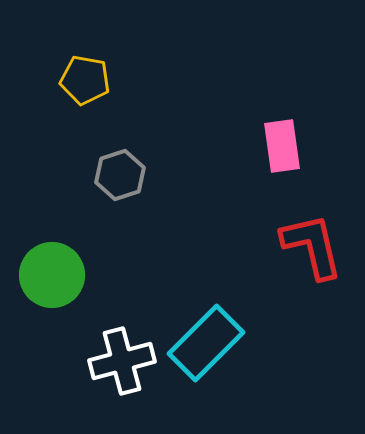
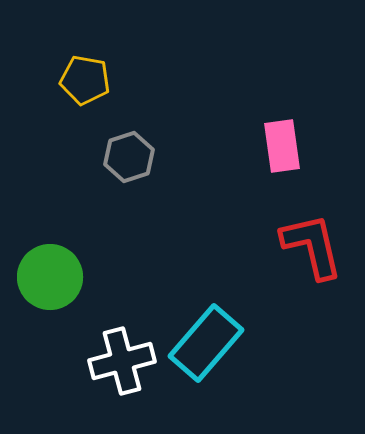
gray hexagon: moved 9 px right, 18 px up
green circle: moved 2 px left, 2 px down
cyan rectangle: rotated 4 degrees counterclockwise
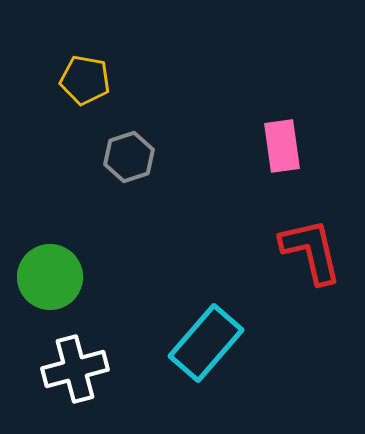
red L-shape: moved 1 px left, 5 px down
white cross: moved 47 px left, 8 px down
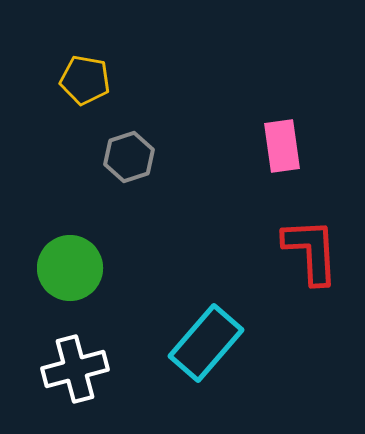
red L-shape: rotated 10 degrees clockwise
green circle: moved 20 px right, 9 px up
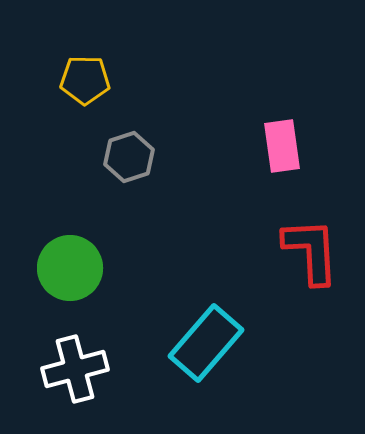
yellow pentagon: rotated 9 degrees counterclockwise
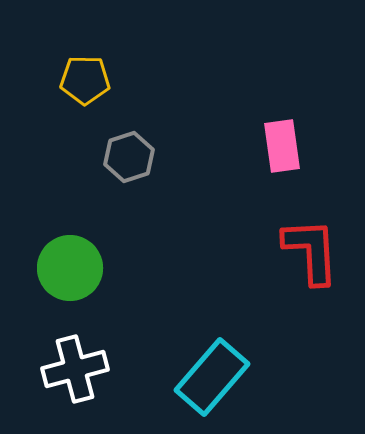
cyan rectangle: moved 6 px right, 34 px down
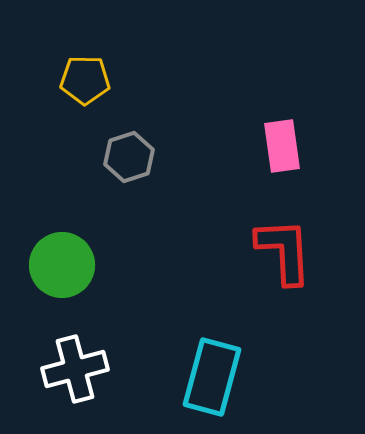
red L-shape: moved 27 px left
green circle: moved 8 px left, 3 px up
cyan rectangle: rotated 26 degrees counterclockwise
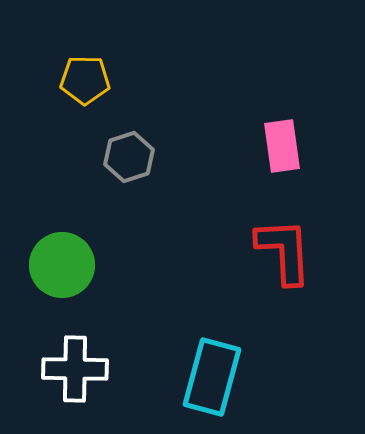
white cross: rotated 16 degrees clockwise
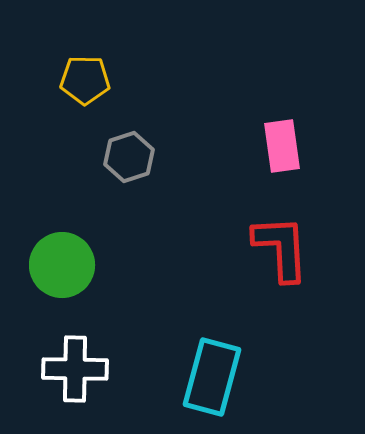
red L-shape: moved 3 px left, 3 px up
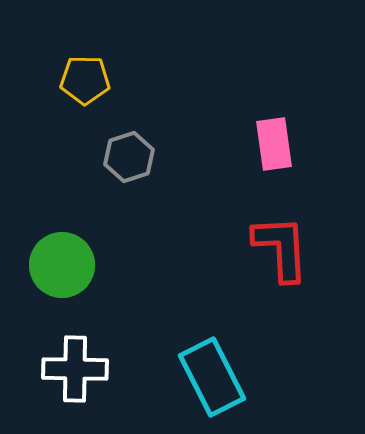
pink rectangle: moved 8 px left, 2 px up
cyan rectangle: rotated 42 degrees counterclockwise
